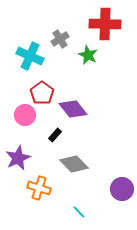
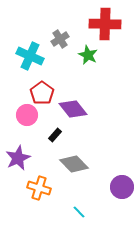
pink circle: moved 2 px right
purple circle: moved 2 px up
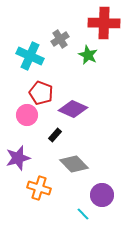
red cross: moved 1 px left, 1 px up
red pentagon: moved 1 px left; rotated 15 degrees counterclockwise
purple diamond: rotated 28 degrees counterclockwise
purple star: rotated 10 degrees clockwise
purple circle: moved 20 px left, 8 px down
cyan line: moved 4 px right, 2 px down
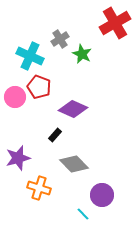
red cross: moved 11 px right; rotated 32 degrees counterclockwise
green star: moved 6 px left, 1 px up
red pentagon: moved 2 px left, 6 px up
pink circle: moved 12 px left, 18 px up
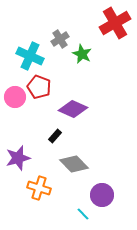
black rectangle: moved 1 px down
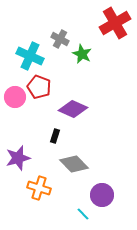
gray cross: rotated 30 degrees counterclockwise
black rectangle: rotated 24 degrees counterclockwise
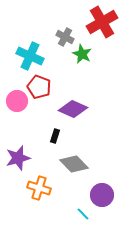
red cross: moved 13 px left, 1 px up
gray cross: moved 5 px right, 2 px up
pink circle: moved 2 px right, 4 px down
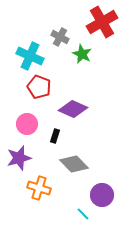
gray cross: moved 5 px left
pink circle: moved 10 px right, 23 px down
purple star: moved 1 px right
